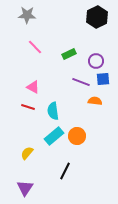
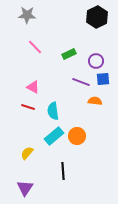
black line: moved 2 px left; rotated 30 degrees counterclockwise
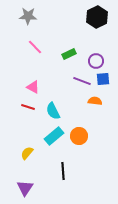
gray star: moved 1 px right, 1 px down
purple line: moved 1 px right, 1 px up
cyan semicircle: rotated 18 degrees counterclockwise
orange circle: moved 2 px right
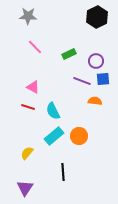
black line: moved 1 px down
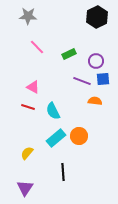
pink line: moved 2 px right
cyan rectangle: moved 2 px right, 2 px down
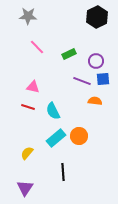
pink triangle: rotated 16 degrees counterclockwise
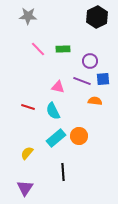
pink line: moved 1 px right, 2 px down
green rectangle: moved 6 px left, 5 px up; rotated 24 degrees clockwise
purple circle: moved 6 px left
pink triangle: moved 25 px right
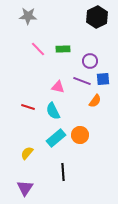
orange semicircle: rotated 120 degrees clockwise
orange circle: moved 1 px right, 1 px up
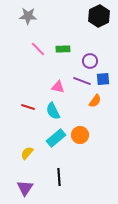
black hexagon: moved 2 px right, 1 px up
black line: moved 4 px left, 5 px down
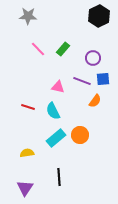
green rectangle: rotated 48 degrees counterclockwise
purple circle: moved 3 px right, 3 px up
yellow semicircle: rotated 40 degrees clockwise
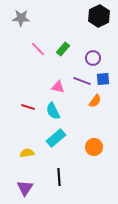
gray star: moved 7 px left, 2 px down
orange circle: moved 14 px right, 12 px down
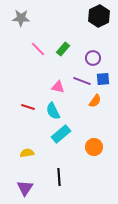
cyan rectangle: moved 5 px right, 4 px up
